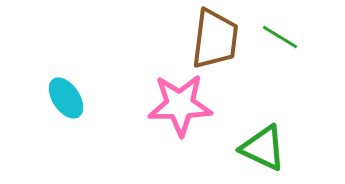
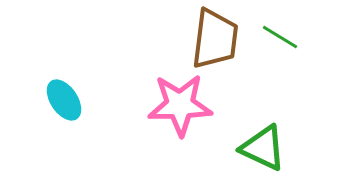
cyan ellipse: moved 2 px left, 2 px down
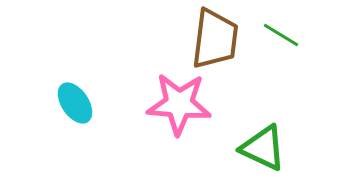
green line: moved 1 px right, 2 px up
cyan ellipse: moved 11 px right, 3 px down
pink star: moved 1 px left, 1 px up; rotated 6 degrees clockwise
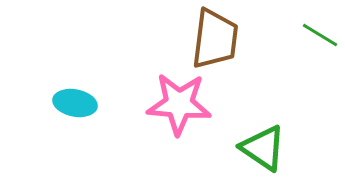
green line: moved 39 px right
cyan ellipse: rotated 45 degrees counterclockwise
green triangle: rotated 9 degrees clockwise
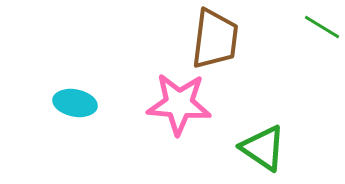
green line: moved 2 px right, 8 px up
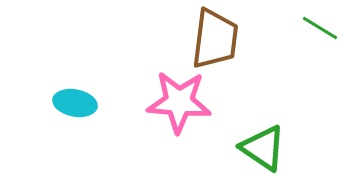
green line: moved 2 px left, 1 px down
pink star: moved 2 px up
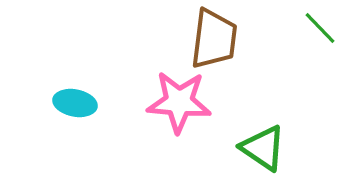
green line: rotated 15 degrees clockwise
brown trapezoid: moved 1 px left
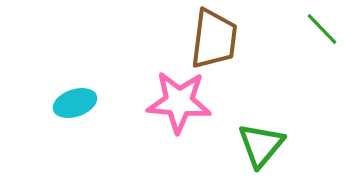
green line: moved 2 px right, 1 px down
cyan ellipse: rotated 30 degrees counterclockwise
green triangle: moved 2 px left, 3 px up; rotated 36 degrees clockwise
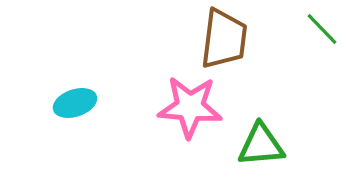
brown trapezoid: moved 10 px right
pink star: moved 11 px right, 5 px down
green triangle: rotated 45 degrees clockwise
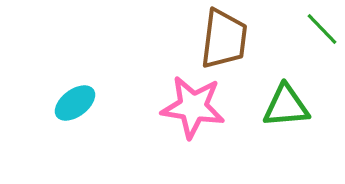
cyan ellipse: rotated 18 degrees counterclockwise
pink star: moved 3 px right; rotated 4 degrees clockwise
green triangle: moved 25 px right, 39 px up
